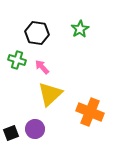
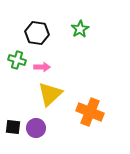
pink arrow: rotated 133 degrees clockwise
purple circle: moved 1 px right, 1 px up
black square: moved 2 px right, 6 px up; rotated 28 degrees clockwise
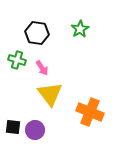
pink arrow: moved 1 px down; rotated 56 degrees clockwise
yellow triangle: rotated 24 degrees counterclockwise
purple circle: moved 1 px left, 2 px down
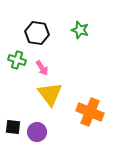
green star: moved 1 px down; rotated 24 degrees counterclockwise
purple circle: moved 2 px right, 2 px down
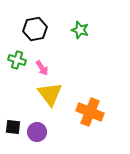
black hexagon: moved 2 px left, 4 px up; rotated 20 degrees counterclockwise
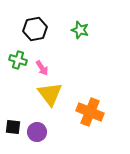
green cross: moved 1 px right
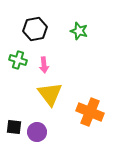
green star: moved 1 px left, 1 px down
pink arrow: moved 2 px right, 3 px up; rotated 28 degrees clockwise
black square: moved 1 px right
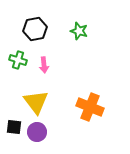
yellow triangle: moved 14 px left, 8 px down
orange cross: moved 5 px up
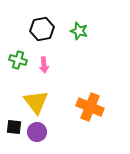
black hexagon: moved 7 px right
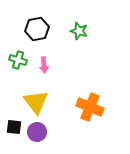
black hexagon: moved 5 px left
